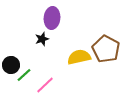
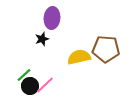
brown pentagon: rotated 24 degrees counterclockwise
black circle: moved 19 px right, 21 px down
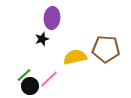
yellow semicircle: moved 4 px left
pink line: moved 4 px right, 6 px up
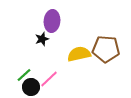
purple ellipse: moved 3 px down
yellow semicircle: moved 4 px right, 3 px up
black circle: moved 1 px right, 1 px down
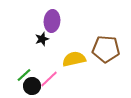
yellow semicircle: moved 5 px left, 5 px down
black circle: moved 1 px right, 1 px up
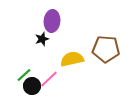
yellow semicircle: moved 2 px left
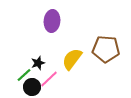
black star: moved 4 px left, 24 px down
yellow semicircle: rotated 40 degrees counterclockwise
black circle: moved 1 px down
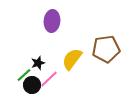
brown pentagon: rotated 12 degrees counterclockwise
black circle: moved 2 px up
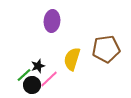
yellow semicircle: rotated 20 degrees counterclockwise
black star: moved 3 px down
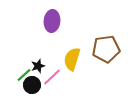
pink line: moved 3 px right, 2 px up
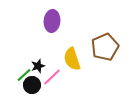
brown pentagon: moved 1 px left, 2 px up; rotated 16 degrees counterclockwise
yellow semicircle: rotated 35 degrees counterclockwise
